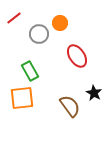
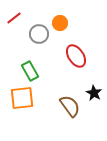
red ellipse: moved 1 px left
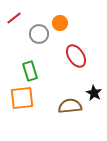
green rectangle: rotated 12 degrees clockwise
brown semicircle: rotated 60 degrees counterclockwise
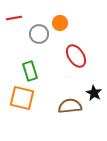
red line: rotated 28 degrees clockwise
orange square: rotated 20 degrees clockwise
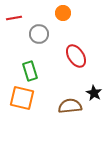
orange circle: moved 3 px right, 10 px up
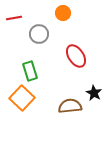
orange square: rotated 30 degrees clockwise
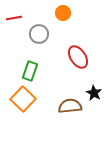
red ellipse: moved 2 px right, 1 px down
green rectangle: rotated 36 degrees clockwise
orange square: moved 1 px right, 1 px down
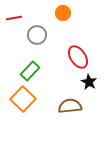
gray circle: moved 2 px left, 1 px down
green rectangle: rotated 24 degrees clockwise
black star: moved 5 px left, 11 px up
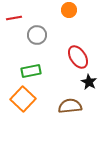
orange circle: moved 6 px right, 3 px up
green rectangle: moved 1 px right; rotated 36 degrees clockwise
